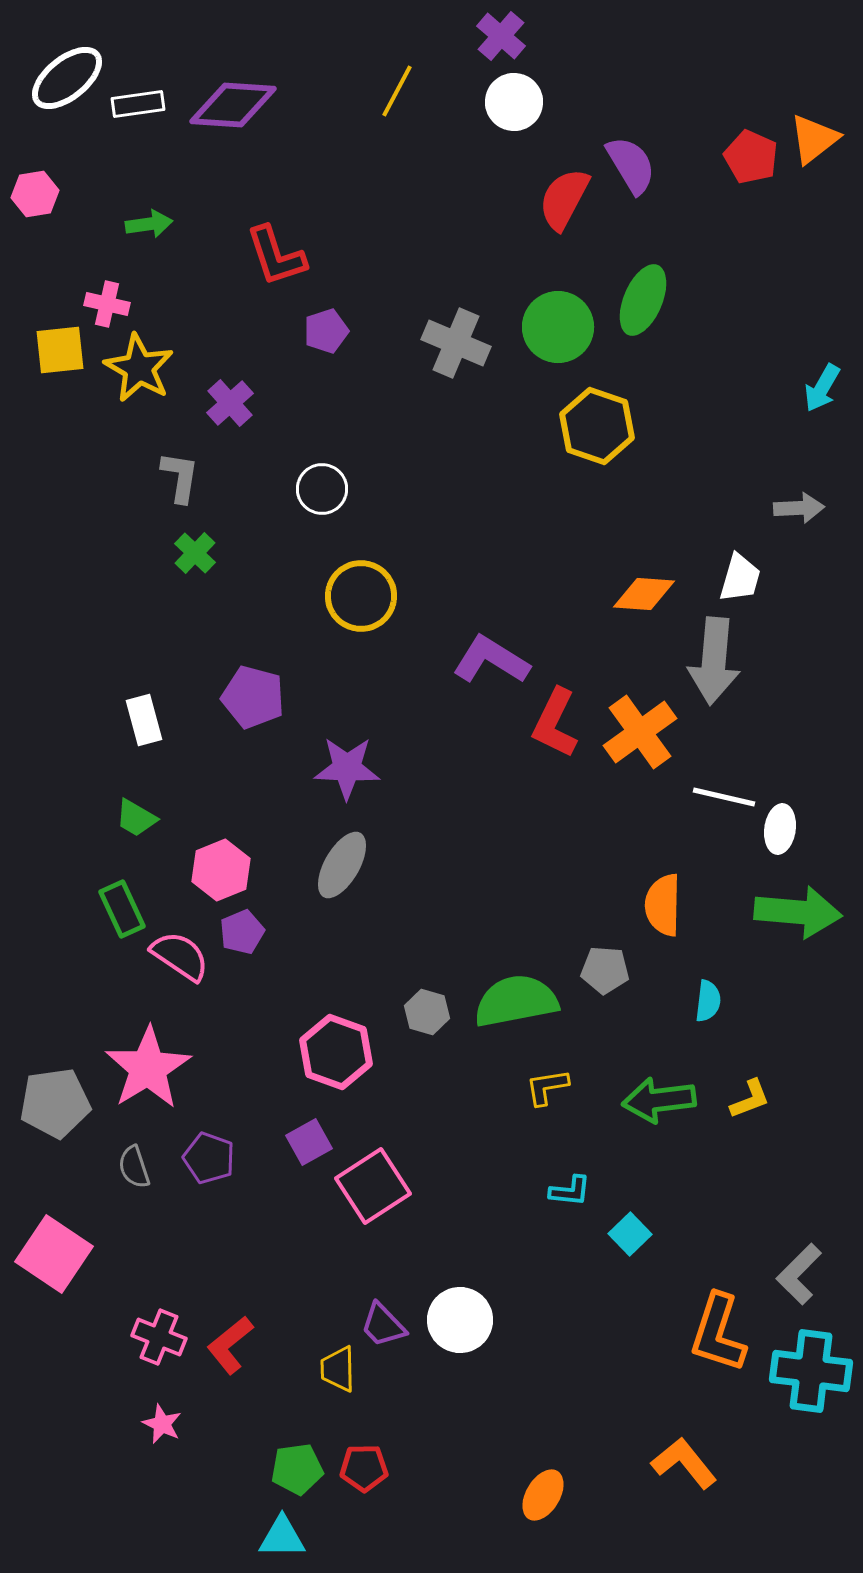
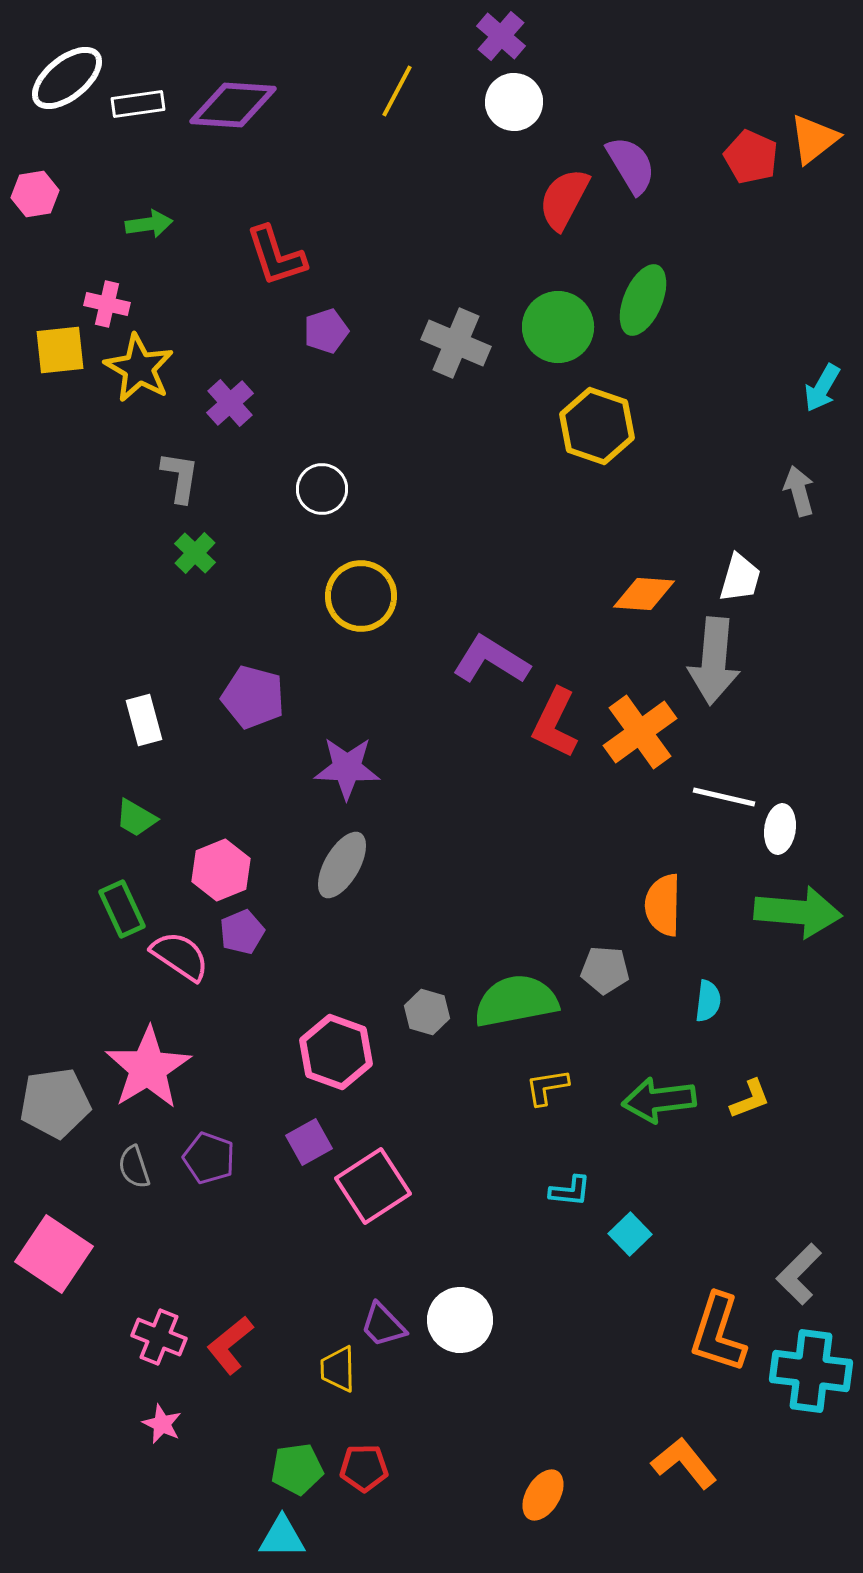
gray arrow at (799, 508): moved 17 px up; rotated 102 degrees counterclockwise
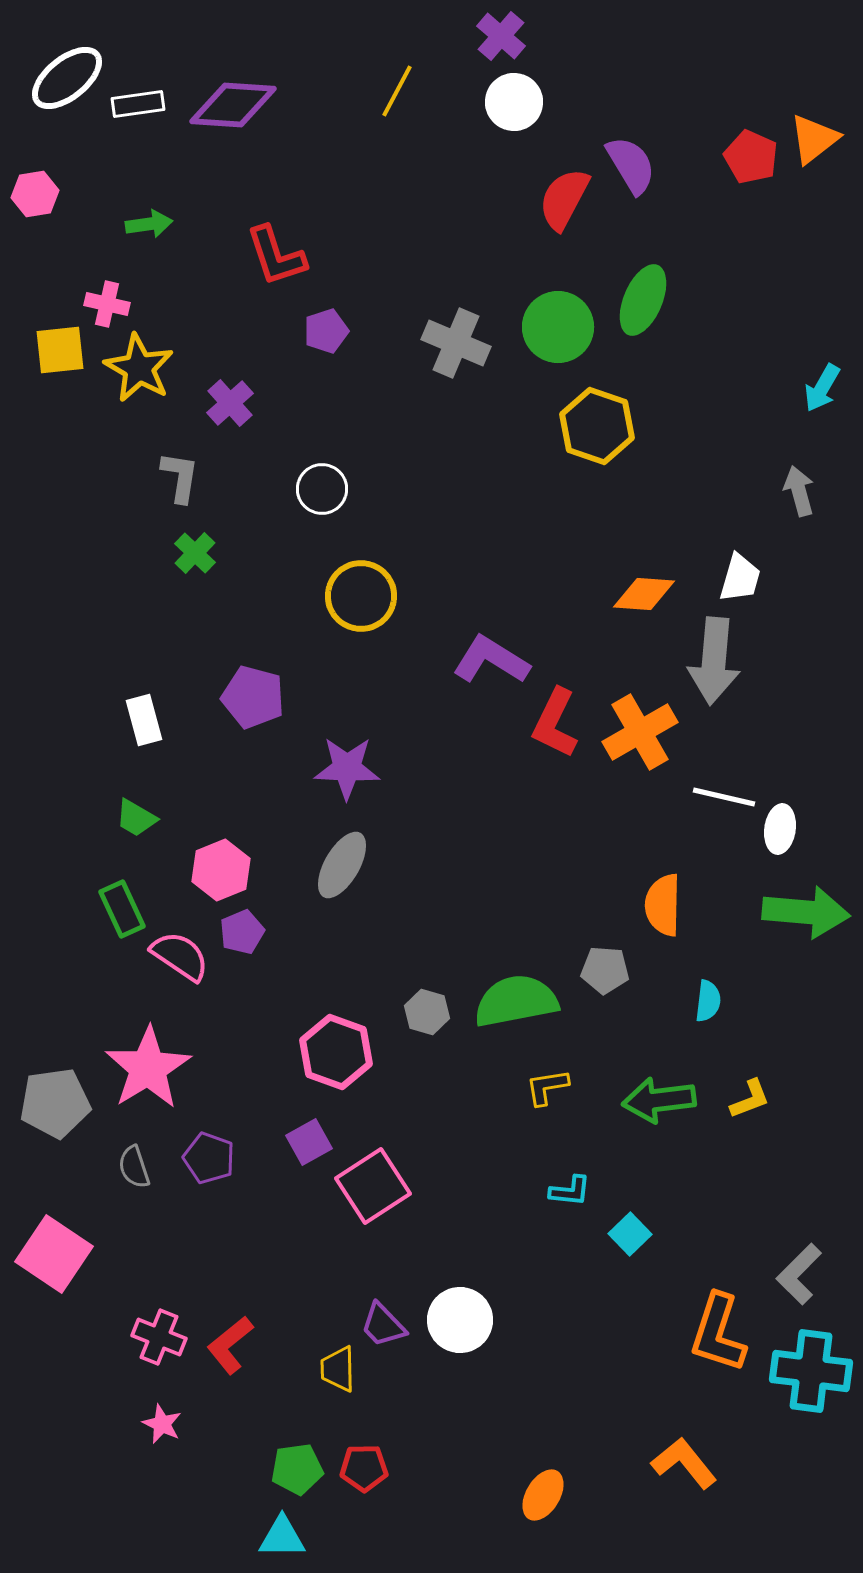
orange cross at (640, 732): rotated 6 degrees clockwise
green arrow at (798, 912): moved 8 px right
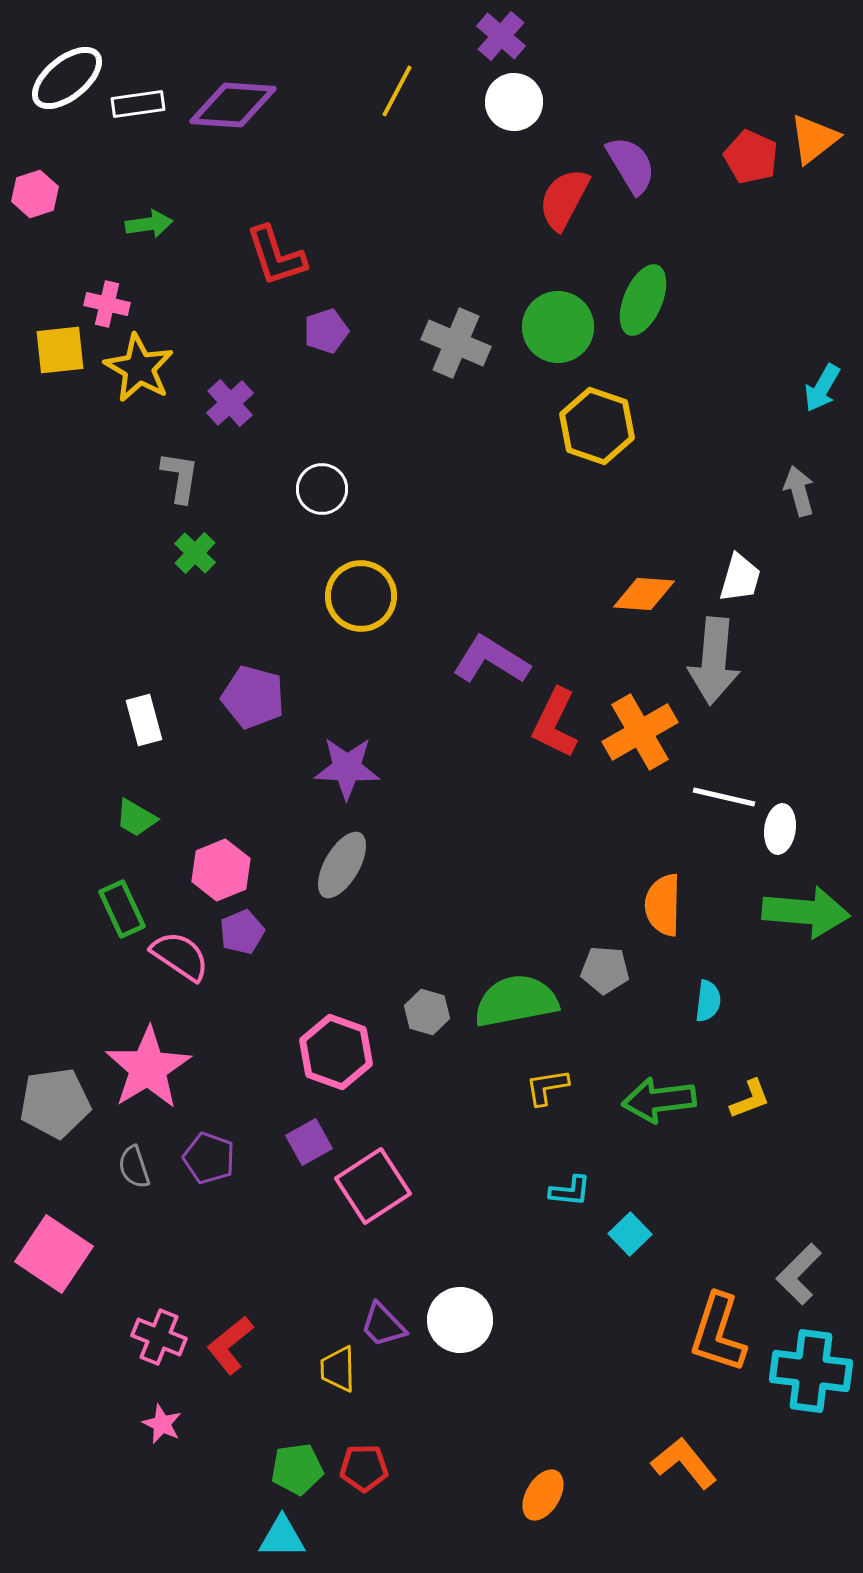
pink hexagon at (35, 194): rotated 9 degrees counterclockwise
